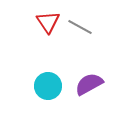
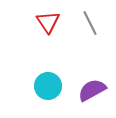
gray line: moved 10 px right, 4 px up; rotated 35 degrees clockwise
purple semicircle: moved 3 px right, 6 px down
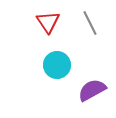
cyan circle: moved 9 px right, 21 px up
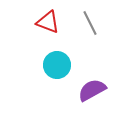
red triangle: rotated 35 degrees counterclockwise
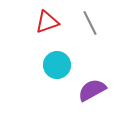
red triangle: moved 1 px left; rotated 40 degrees counterclockwise
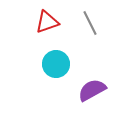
cyan circle: moved 1 px left, 1 px up
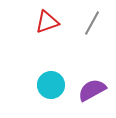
gray line: moved 2 px right; rotated 55 degrees clockwise
cyan circle: moved 5 px left, 21 px down
